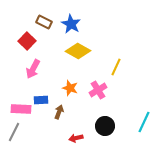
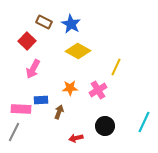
orange star: rotated 21 degrees counterclockwise
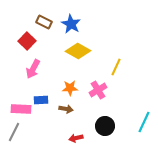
brown arrow: moved 7 px right, 3 px up; rotated 80 degrees clockwise
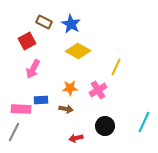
red square: rotated 18 degrees clockwise
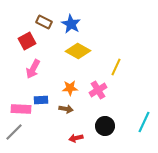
gray line: rotated 18 degrees clockwise
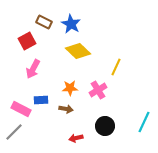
yellow diamond: rotated 15 degrees clockwise
pink rectangle: rotated 24 degrees clockwise
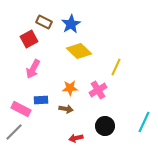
blue star: rotated 12 degrees clockwise
red square: moved 2 px right, 2 px up
yellow diamond: moved 1 px right
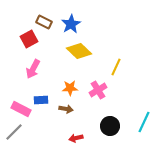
black circle: moved 5 px right
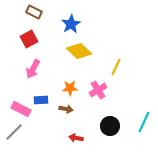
brown rectangle: moved 10 px left, 10 px up
red arrow: rotated 24 degrees clockwise
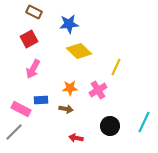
blue star: moved 2 px left; rotated 24 degrees clockwise
